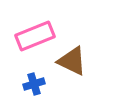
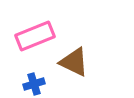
brown triangle: moved 2 px right, 1 px down
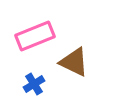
blue cross: rotated 15 degrees counterclockwise
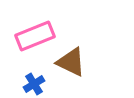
brown triangle: moved 3 px left
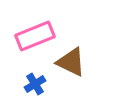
blue cross: moved 1 px right
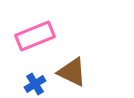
brown triangle: moved 1 px right, 10 px down
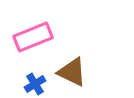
pink rectangle: moved 2 px left, 1 px down
